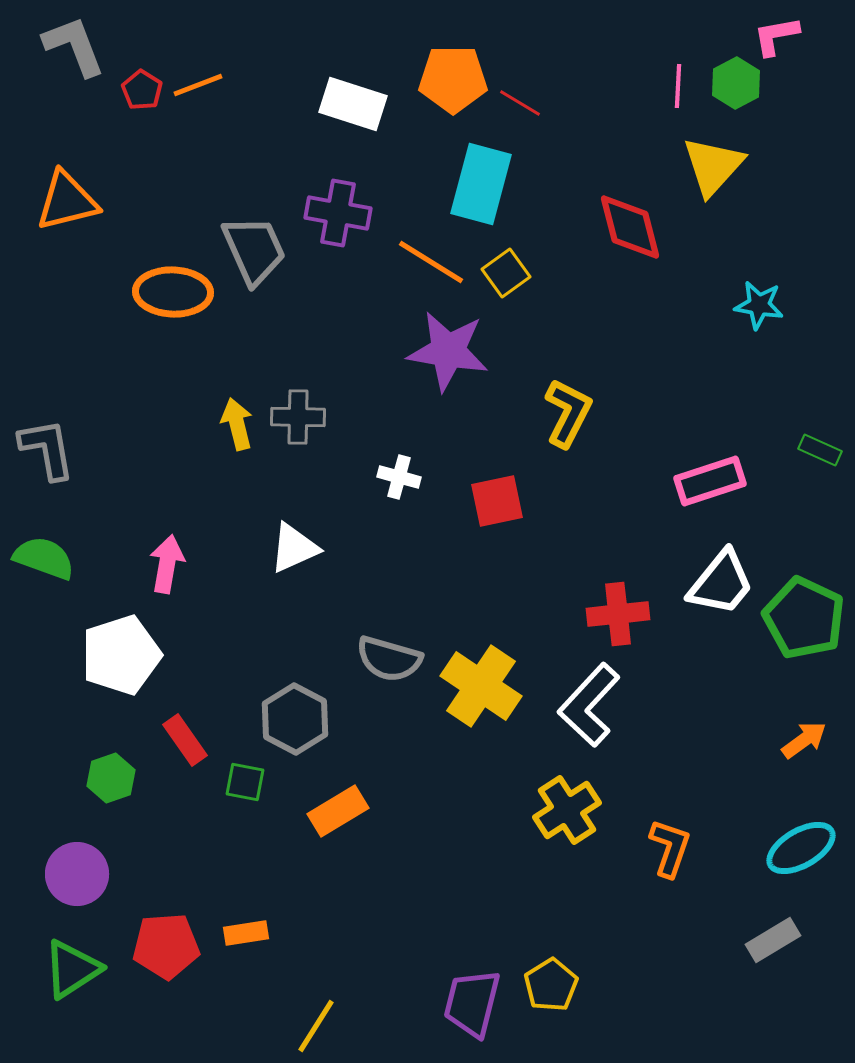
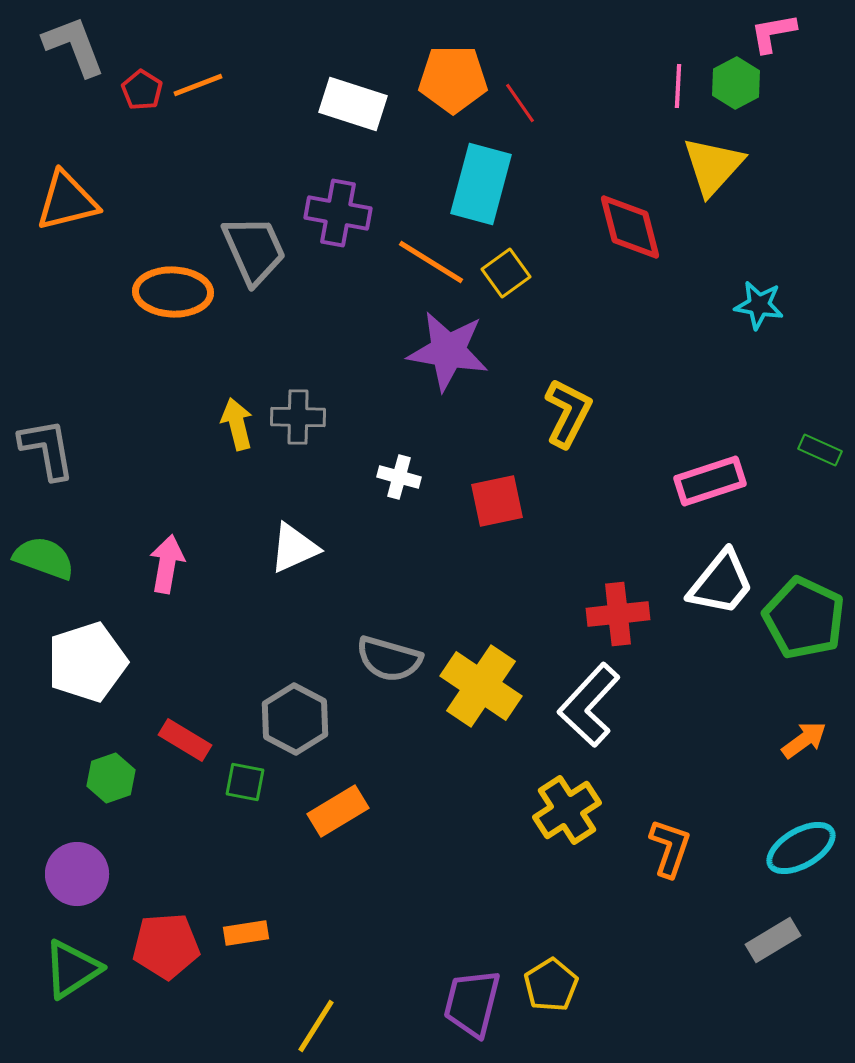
pink L-shape at (776, 36): moved 3 px left, 3 px up
red line at (520, 103): rotated 24 degrees clockwise
white pentagon at (121, 655): moved 34 px left, 7 px down
red rectangle at (185, 740): rotated 24 degrees counterclockwise
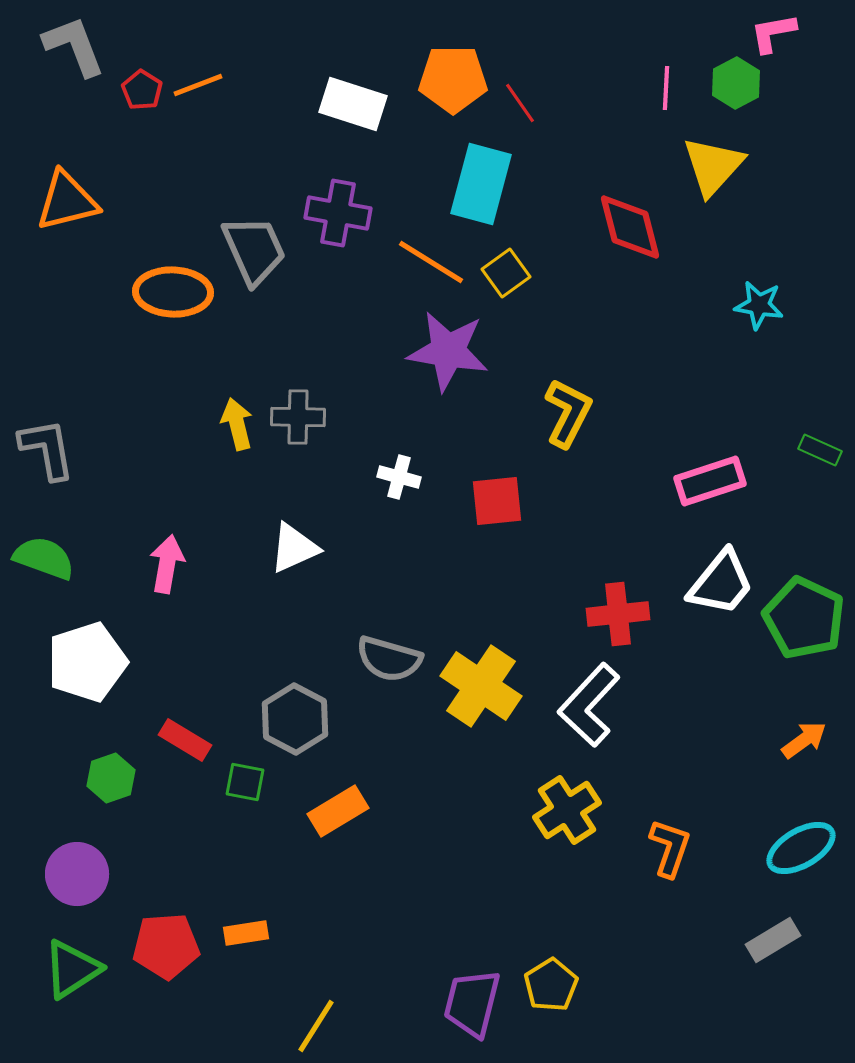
pink line at (678, 86): moved 12 px left, 2 px down
red square at (497, 501): rotated 6 degrees clockwise
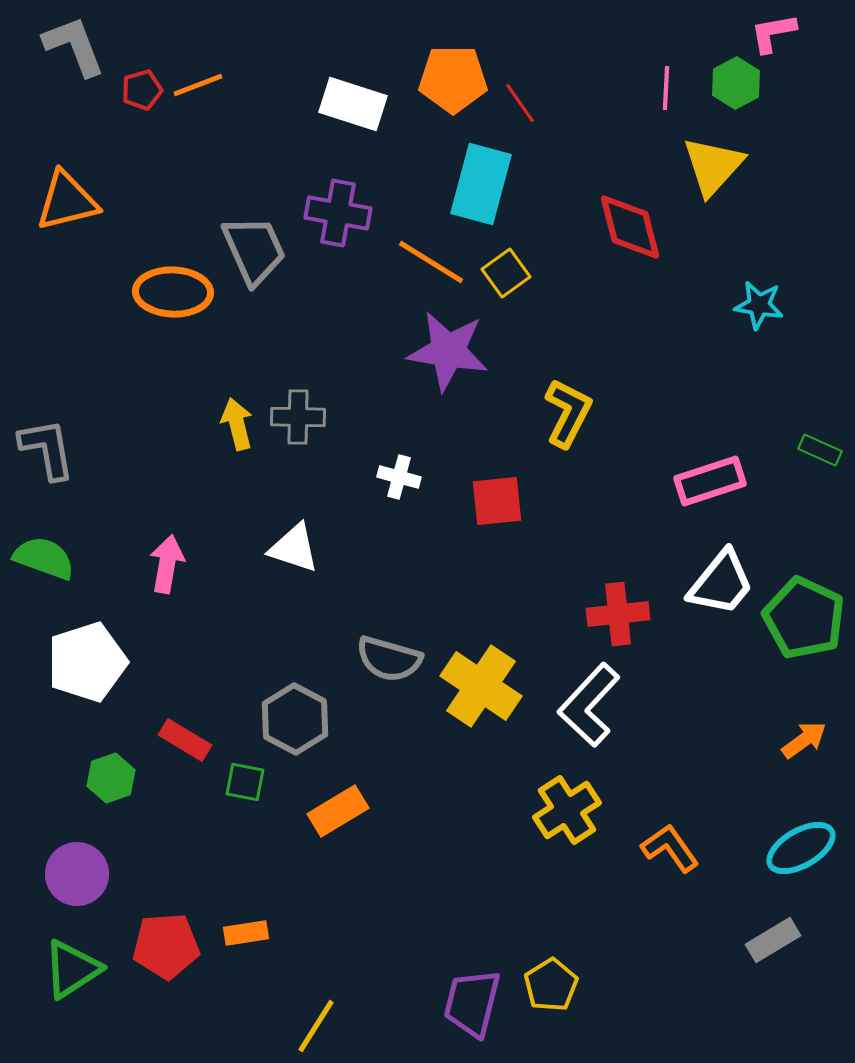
red pentagon at (142, 90): rotated 24 degrees clockwise
white triangle at (294, 548): rotated 42 degrees clockwise
orange L-shape at (670, 848): rotated 54 degrees counterclockwise
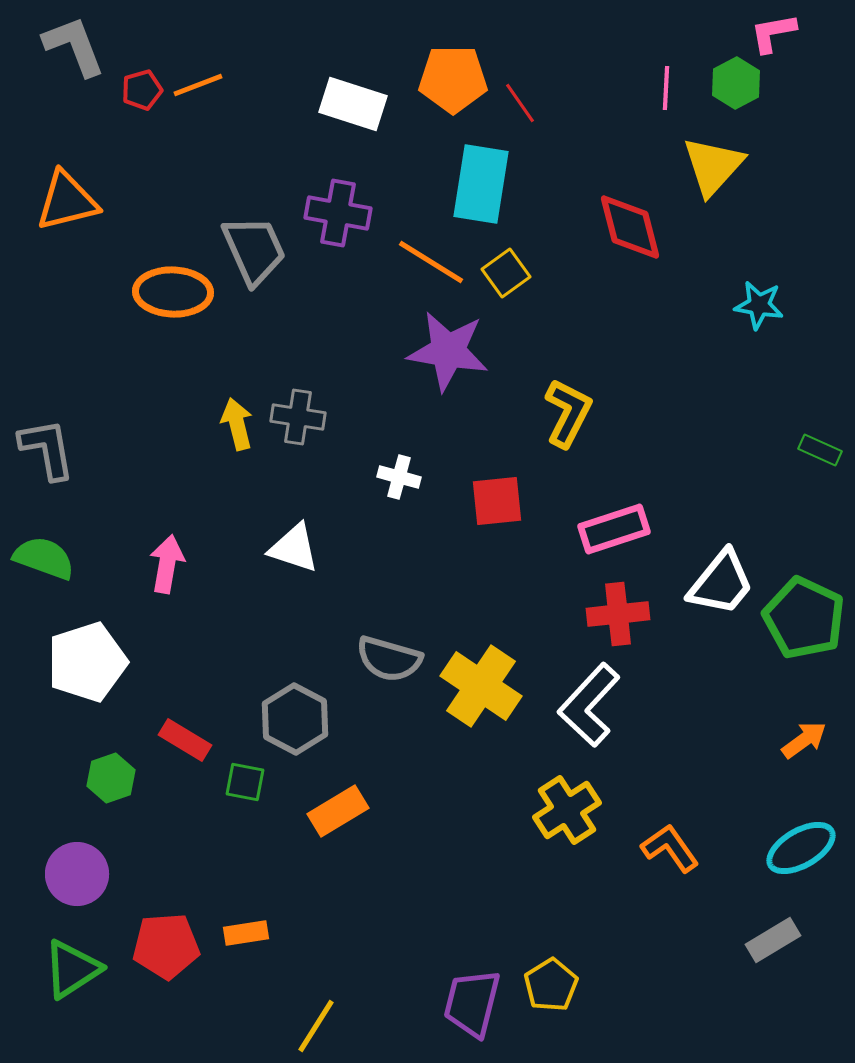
cyan rectangle at (481, 184): rotated 6 degrees counterclockwise
gray cross at (298, 417): rotated 8 degrees clockwise
pink rectangle at (710, 481): moved 96 px left, 48 px down
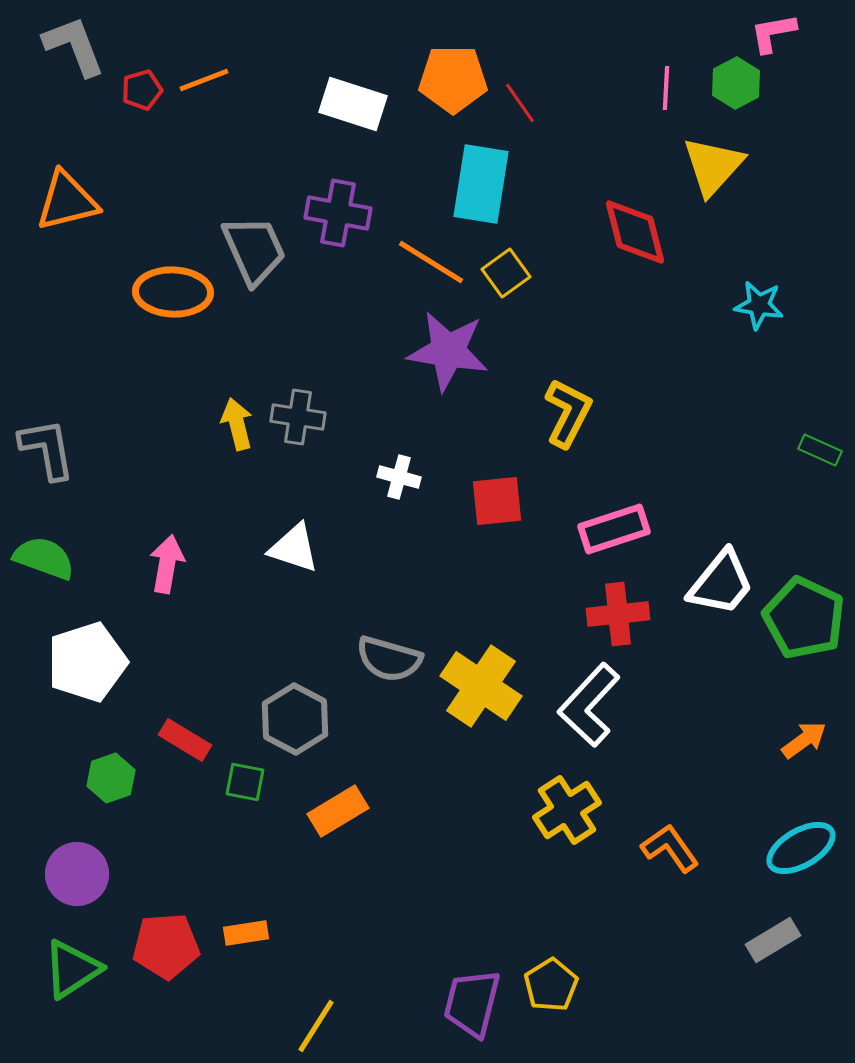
orange line at (198, 85): moved 6 px right, 5 px up
red diamond at (630, 227): moved 5 px right, 5 px down
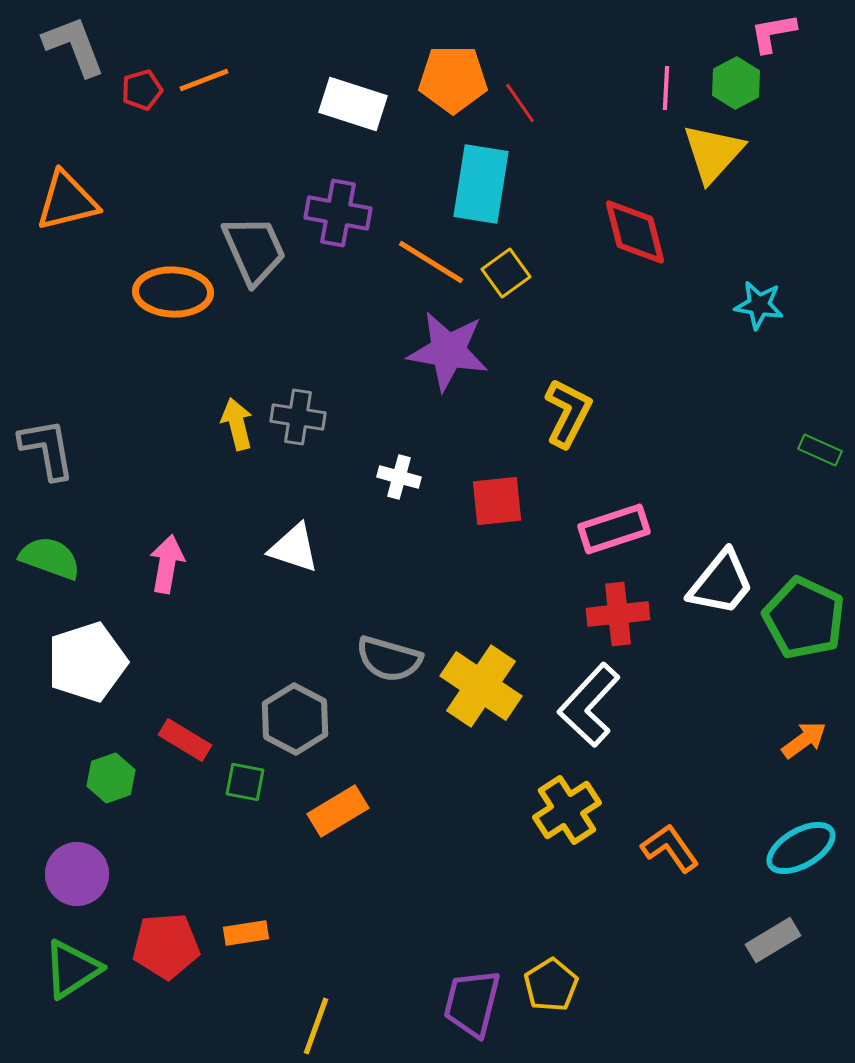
yellow triangle at (713, 166): moved 13 px up
green semicircle at (44, 558): moved 6 px right
yellow line at (316, 1026): rotated 12 degrees counterclockwise
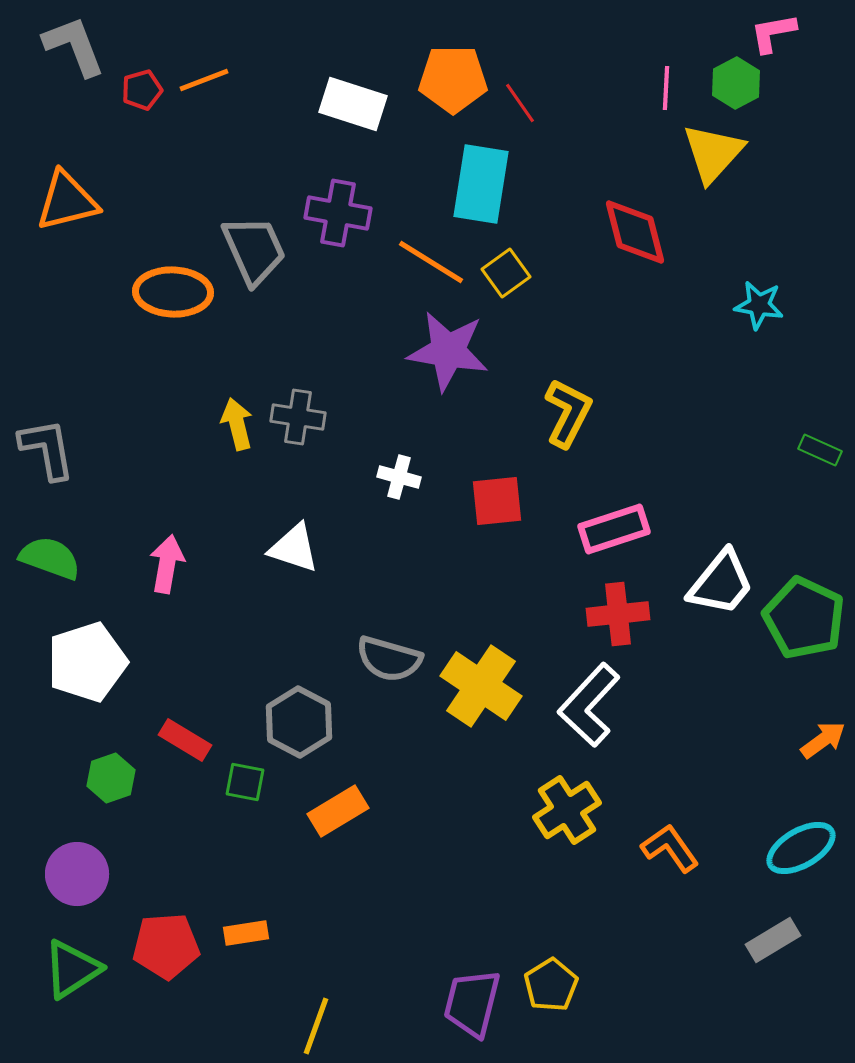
gray hexagon at (295, 719): moved 4 px right, 3 px down
orange arrow at (804, 740): moved 19 px right
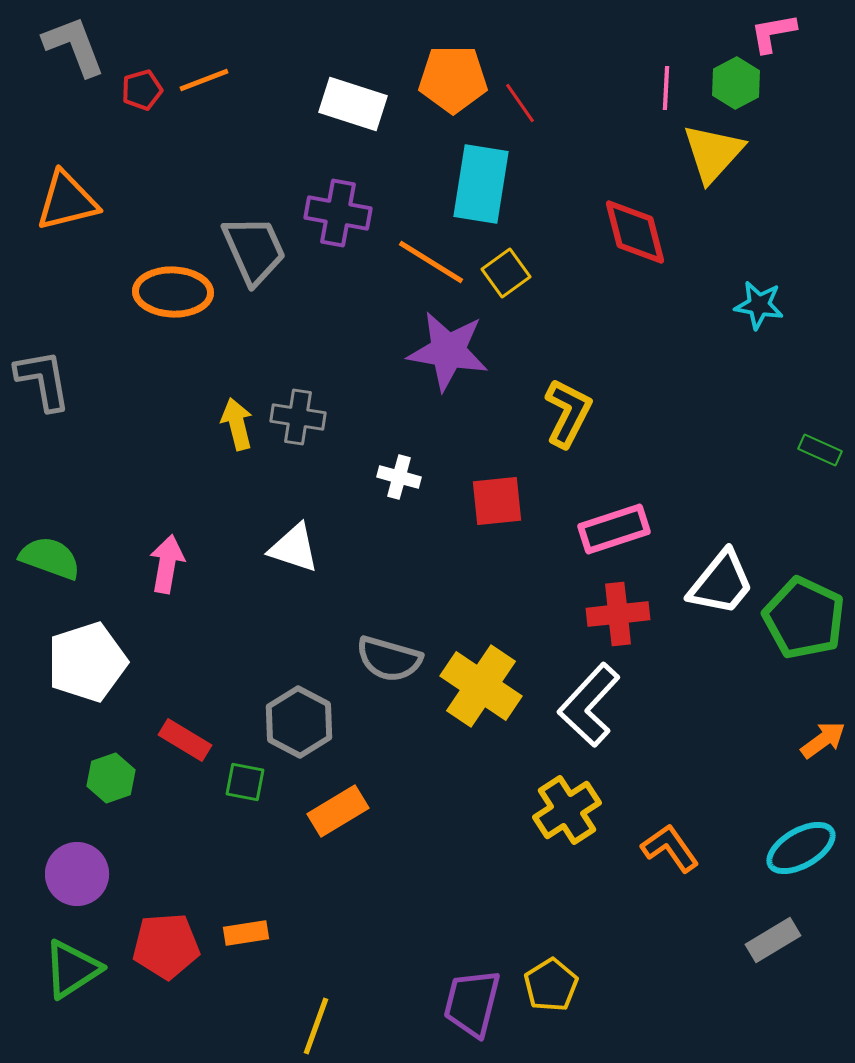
gray L-shape at (47, 449): moved 4 px left, 69 px up
